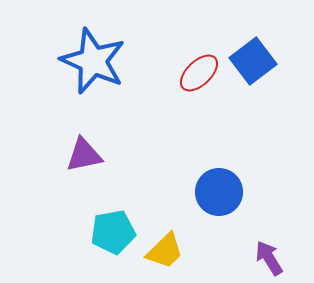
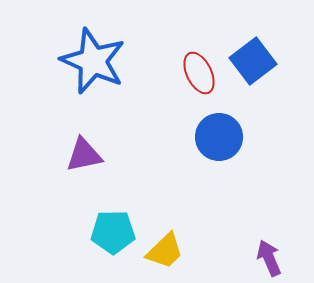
red ellipse: rotated 72 degrees counterclockwise
blue circle: moved 55 px up
cyan pentagon: rotated 9 degrees clockwise
purple arrow: rotated 9 degrees clockwise
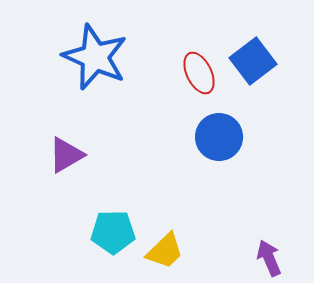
blue star: moved 2 px right, 4 px up
purple triangle: moved 18 px left; rotated 18 degrees counterclockwise
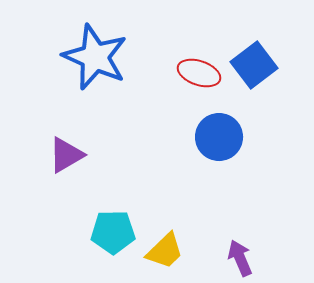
blue square: moved 1 px right, 4 px down
red ellipse: rotated 45 degrees counterclockwise
purple arrow: moved 29 px left
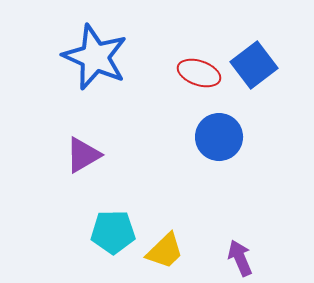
purple triangle: moved 17 px right
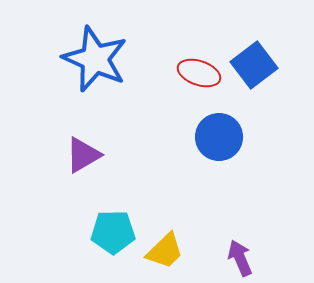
blue star: moved 2 px down
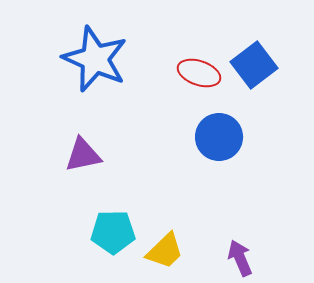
purple triangle: rotated 18 degrees clockwise
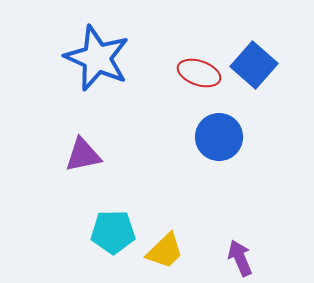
blue star: moved 2 px right, 1 px up
blue square: rotated 12 degrees counterclockwise
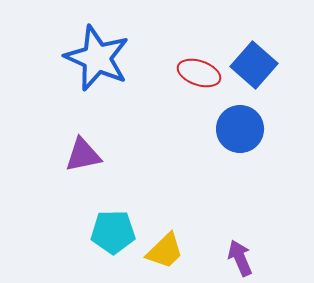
blue circle: moved 21 px right, 8 px up
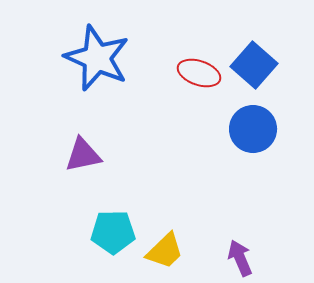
blue circle: moved 13 px right
